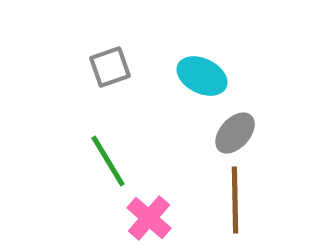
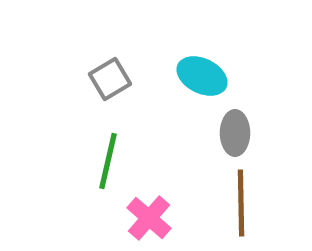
gray square: moved 12 px down; rotated 12 degrees counterclockwise
gray ellipse: rotated 42 degrees counterclockwise
green line: rotated 44 degrees clockwise
brown line: moved 6 px right, 3 px down
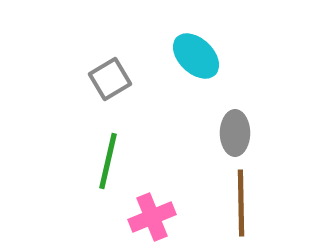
cyan ellipse: moved 6 px left, 20 px up; rotated 18 degrees clockwise
pink cross: moved 3 px right, 1 px up; rotated 27 degrees clockwise
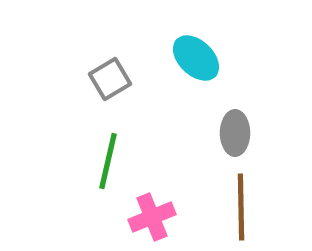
cyan ellipse: moved 2 px down
brown line: moved 4 px down
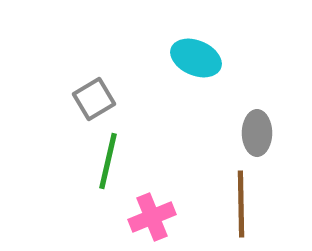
cyan ellipse: rotated 21 degrees counterclockwise
gray square: moved 16 px left, 20 px down
gray ellipse: moved 22 px right
brown line: moved 3 px up
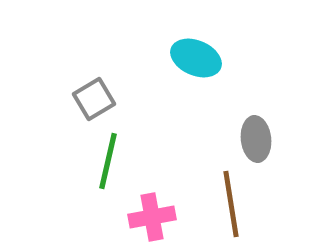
gray ellipse: moved 1 px left, 6 px down; rotated 6 degrees counterclockwise
brown line: moved 10 px left; rotated 8 degrees counterclockwise
pink cross: rotated 12 degrees clockwise
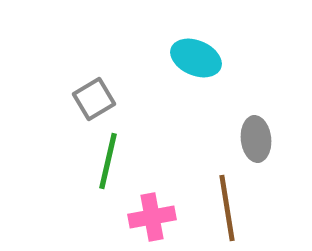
brown line: moved 4 px left, 4 px down
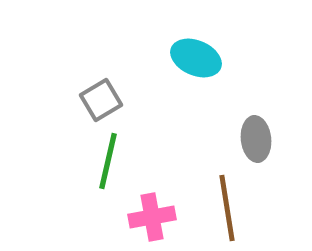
gray square: moved 7 px right, 1 px down
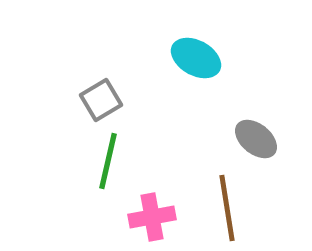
cyan ellipse: rotated 6 degrees clockwise
gray ellipse: rotated 45 degrees counterclockwise
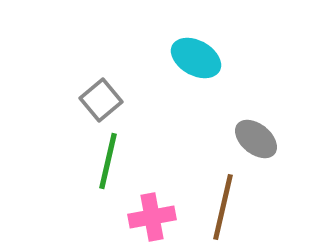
gray square: rotated 9 degrees counterclockwise
brown line: moved 4 px left, 1 px up; rotated 22 degrees clockwise
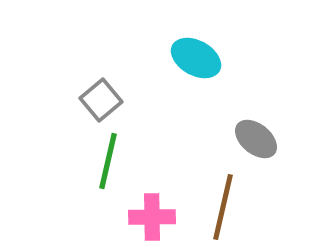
pink cross: rotated 9 degrees clockwise
